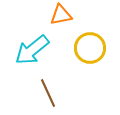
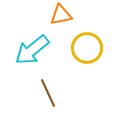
yellow circle: moved 3 px left
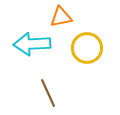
orange triangle: moved 2 px down
cyan arrow: moved 6 px up; rotated 36 degrees clockwise
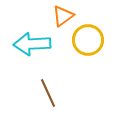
orange triangle: moved 2 px right, 1 px up; rotated 25 degrees counterclockwise
yellow circle: moved 1 px right, 8 px up
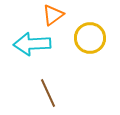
orange triangle: moved 10 px left, 1 px up
yellow circle: moved 2 px right, 2 px up
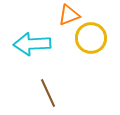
orange triangle: moved 16 px right; rotated 15 degrees clockwise
yellow circle: moved 1 px right
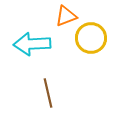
orange triangle: moved 3 px left, 1 px down
brown line: rotated 12 degrees clockwise
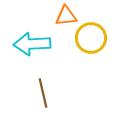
orange triangle: rotated 15 degrees clockwise
brown line: moved 5 px left
